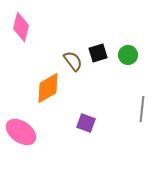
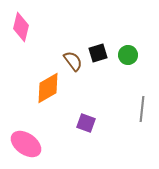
pink ellipse: moved 5 px right, 12 px down
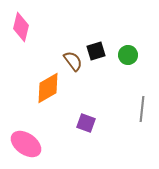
black square: moved 2 px left, 2 px up
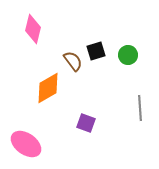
pink diamond: moved 12 px right, 2 px down
gray line: moved 2 px left, 1 px up; rotated 10 degrees counterclockwise
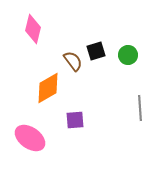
purple square: moved 11 px left, 3 px up; rotated 24 degrees counterclockwise
pink ellipse: moved 4 px right, 6 px up
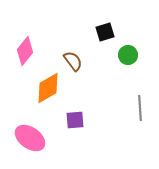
pink diamond: moved 8 px left, 22 px down; rotated 24 degrees clockwise
black square: moved 9 px right, 19 px up
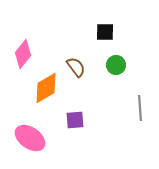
black square: rotated 18 degrees clockwise
pink diamond: moved 2 px left, 3 px down
green circle: moved 12 px left, 10 px down
brown semicircle: moved 3 px right, 6 px down
orange diamond: moved 2 px left
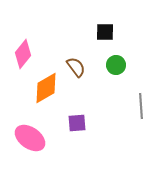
gray line: moved 1 px right, 2 px up
purple square: moved 2 px right, 3 px down
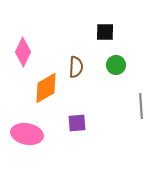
pink diamond: moved 2 px up; rotated 12 degrees counterclockwise
brown semicircle: rotated 40 degrees clockwise
pink ellipse: moved 3 px left, 4 px up; rotated 24 degrees counterclockwise
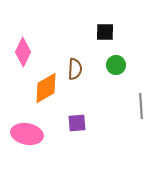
brown semicircle: moved 1 px left, 2 px down
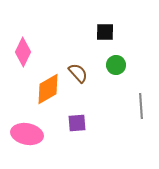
brown semicircle: moved 3 px right, 4 px down; rotated 45 degrees counterclockwise
orange diamond: moved 2 px right, 1 px down
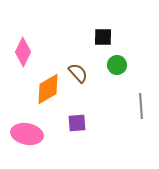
black square: moved 2 px left, 5 px down
green circle: moved 1 px right
